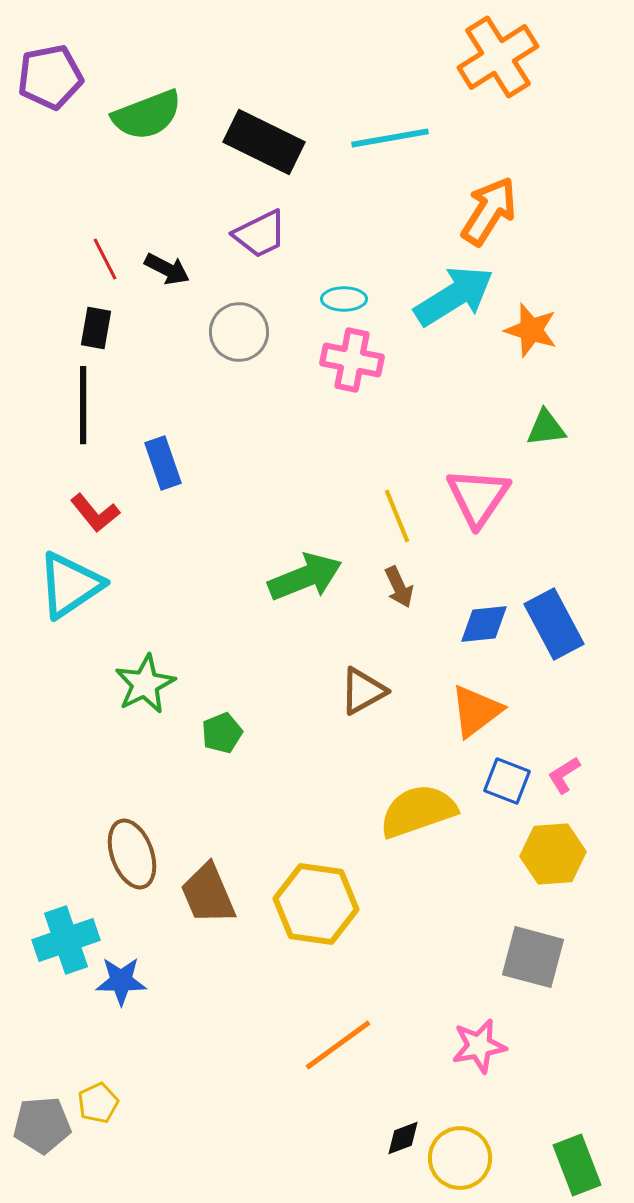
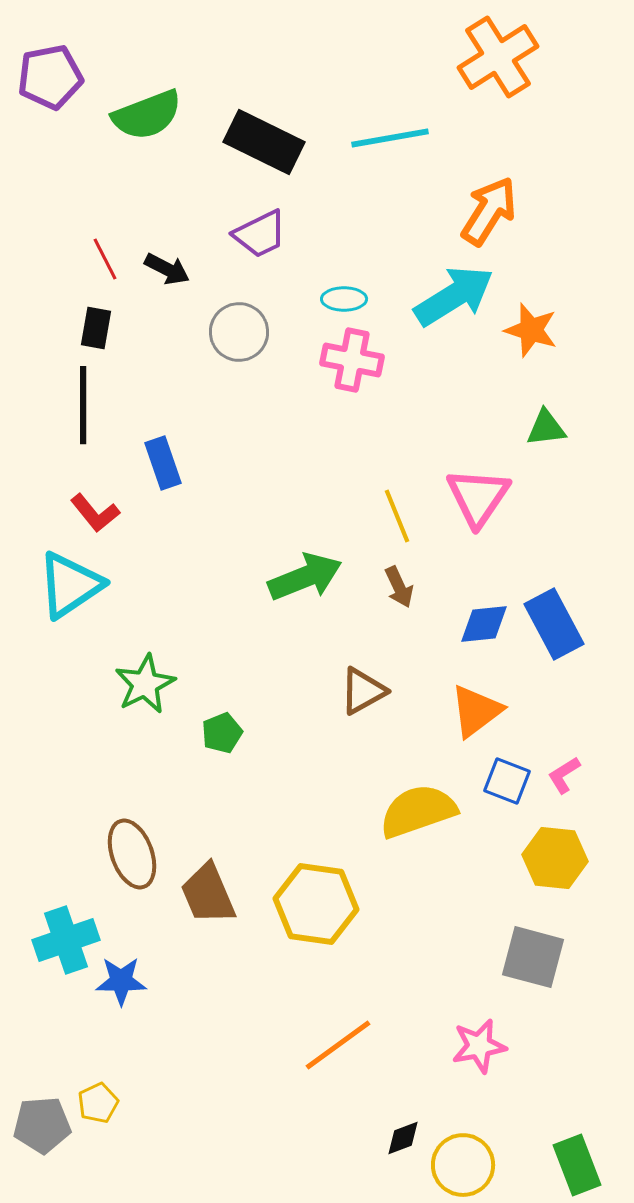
yellow hexagon at (553, 854): moved 2 px right, 4 px down; rotated 10 degrees clockwise
yellow circle at (460, 1158): moved 3 px right, 7 px down
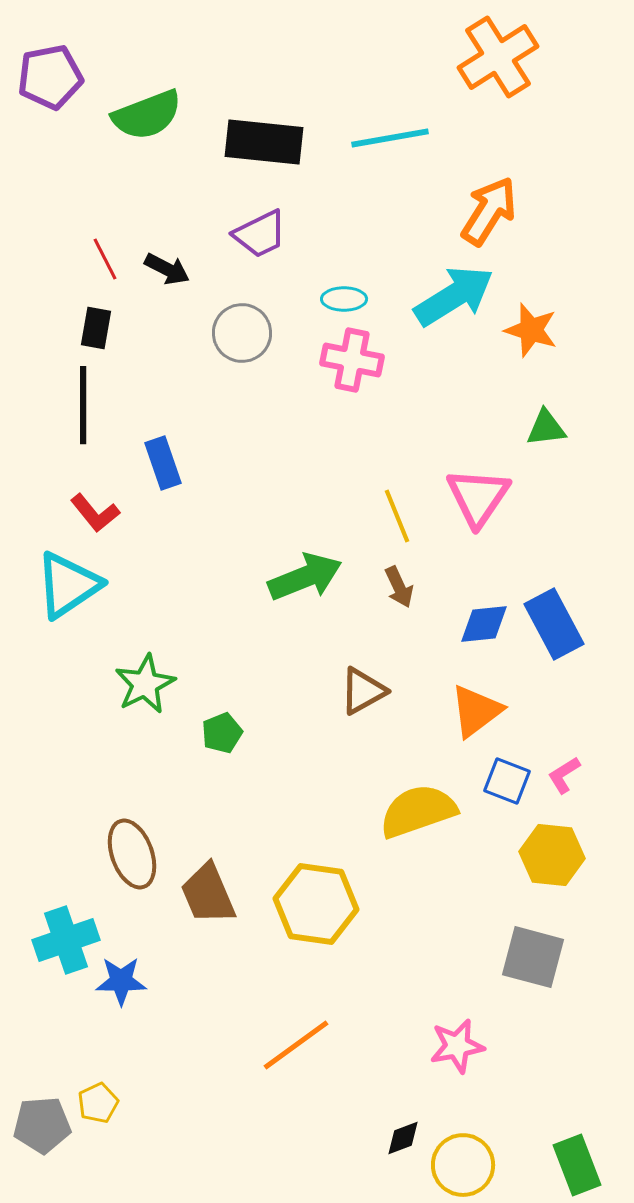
black rectangle at (264, 142): rotated 20 degrees counterclockwise
gray circle at (239, 332): moved 3 px right, 1 px down
cyan triangle at (70, 585): moved 2 px left
yellow hexagon at (555, 858): moved 3 px left, 3 px up
orange line at (338, 1045): moved 42 px left
pink star at (479, 1046): moved 22 px left
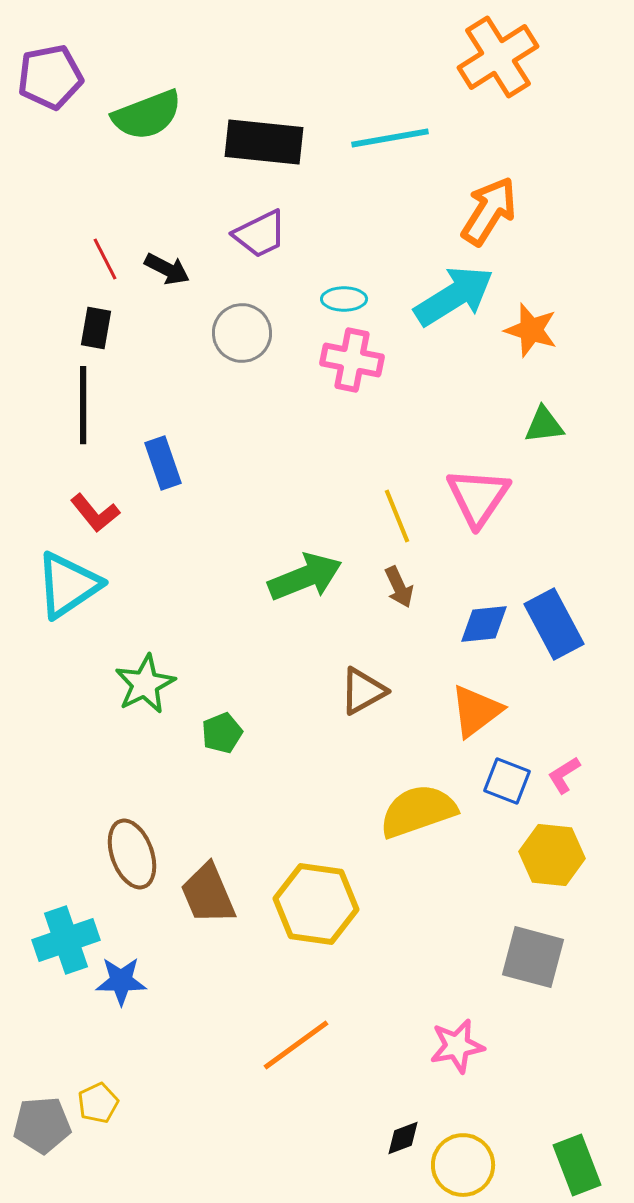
green triangle at (546, 428): moved 2 px left, 3 px up
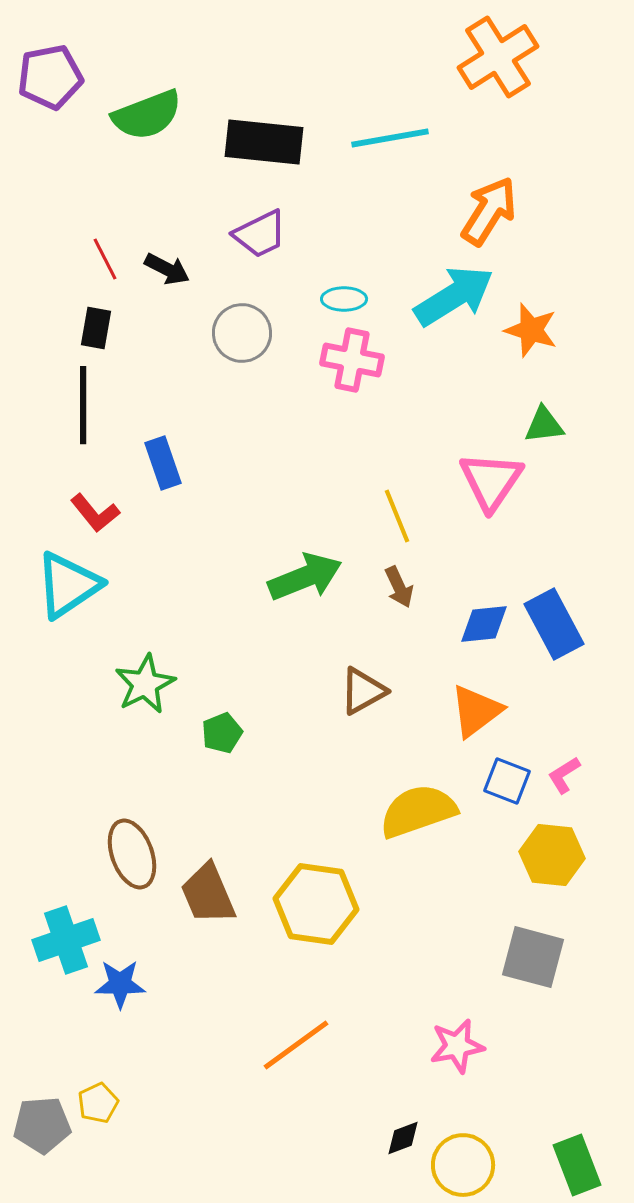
pink triangle at (478, 497): moved 13 px right, 16 px up
blue star at (121, 981): moved 1 px left, 3 px down
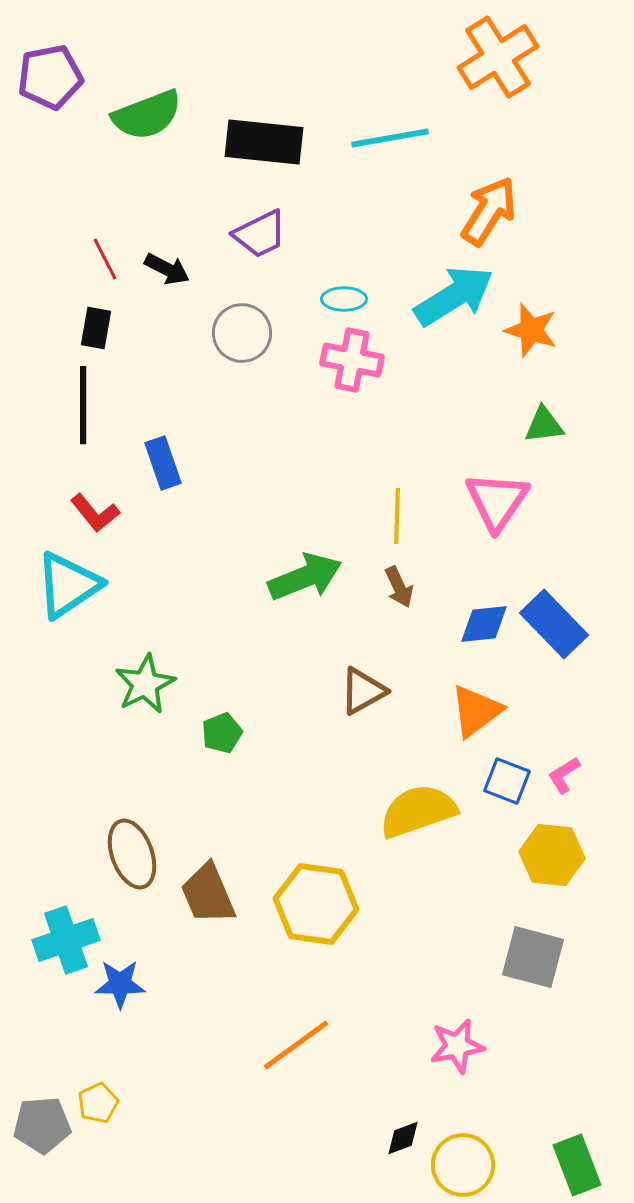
pink triangle at (491, 481): moved 6 px right, 20 px down
yellow line at (397, 516): rotated 24 degrees clockwise
blue rectangle at (554, 624): rotated 16 degrees counterclockwise
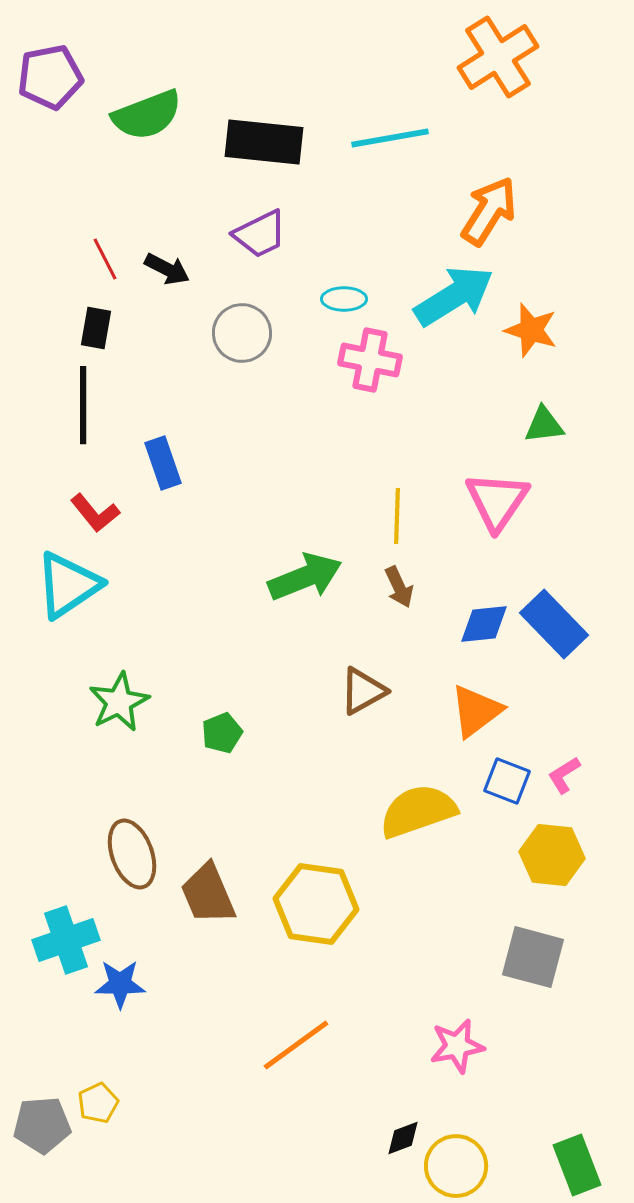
pink cross at (352, 360): moved 18 px right
green star at (145, 684): moved 26 px left, 18 px down
yellow circle at (463, 1165): moved 7 px left, 1 px down
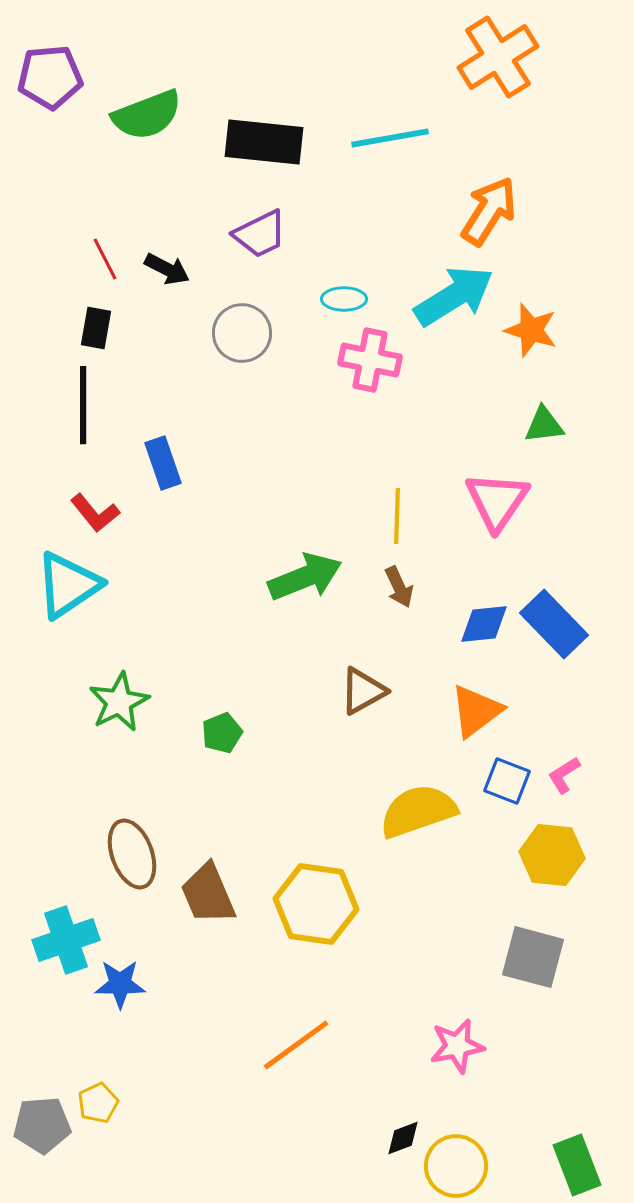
purple pentagon at (50, 77): rotated 6 degrees clockwise
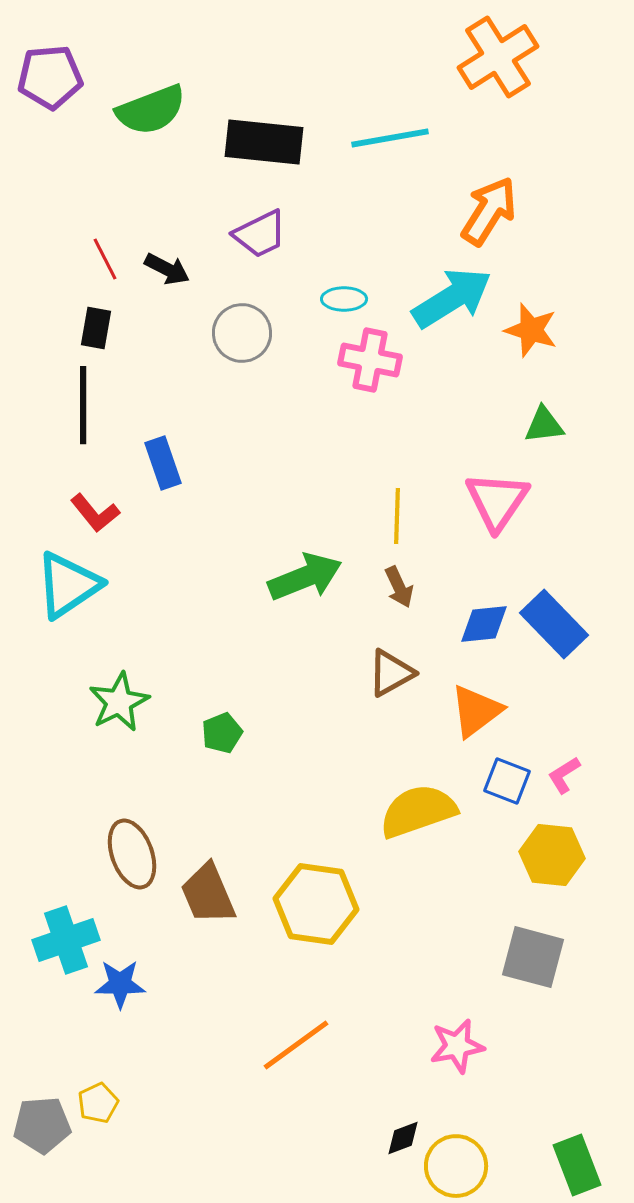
green semicircle at (147, 115): moved 4 px right, 5 px up
cyan arrow at (454, 296): moved 2 px left, 2 px down
brown triangle at (363, 691): moved 28 px right, 18 px up
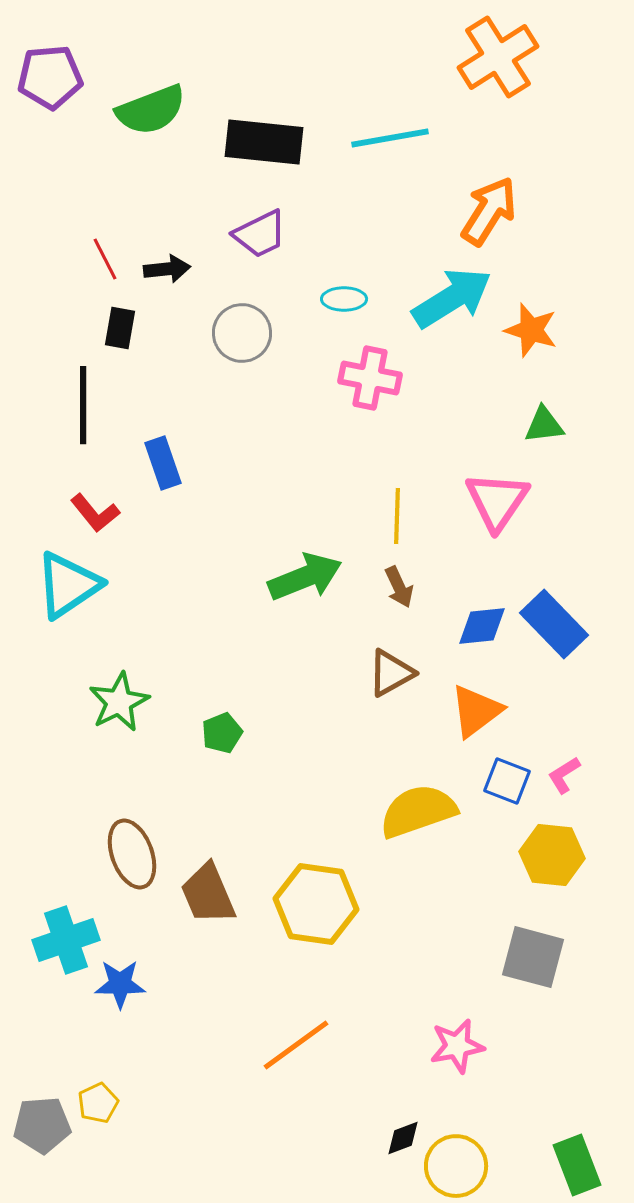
black arrow at (167, 269): rotated 33 degrees counterclockwise
black rectangle at (96, 328): moved 24 px right
pink cross at (370, 360): moved 18 px down
blue diamond at (484, 624): moved 2 px left, 2 px down
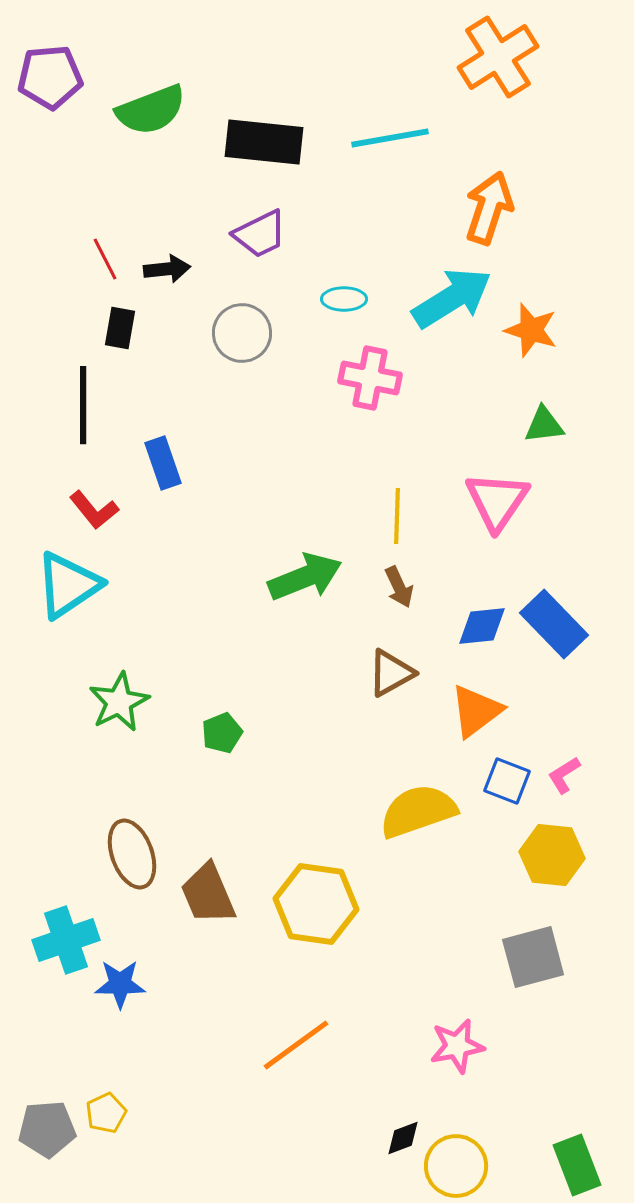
orange arrow at (489, 211): moved 3 px up; rotated 14 degrees counterclockwise
red L-shape at (95, 513): moved 1 px left, 3 px up
gray square at (533, 957): rotated 30 degrees counterclockwise
yellow pentagon at (98, 1103): moved 8 px right, 10 px down
gray pentagon at (42, 1125): moved 5 px right, 4 px down
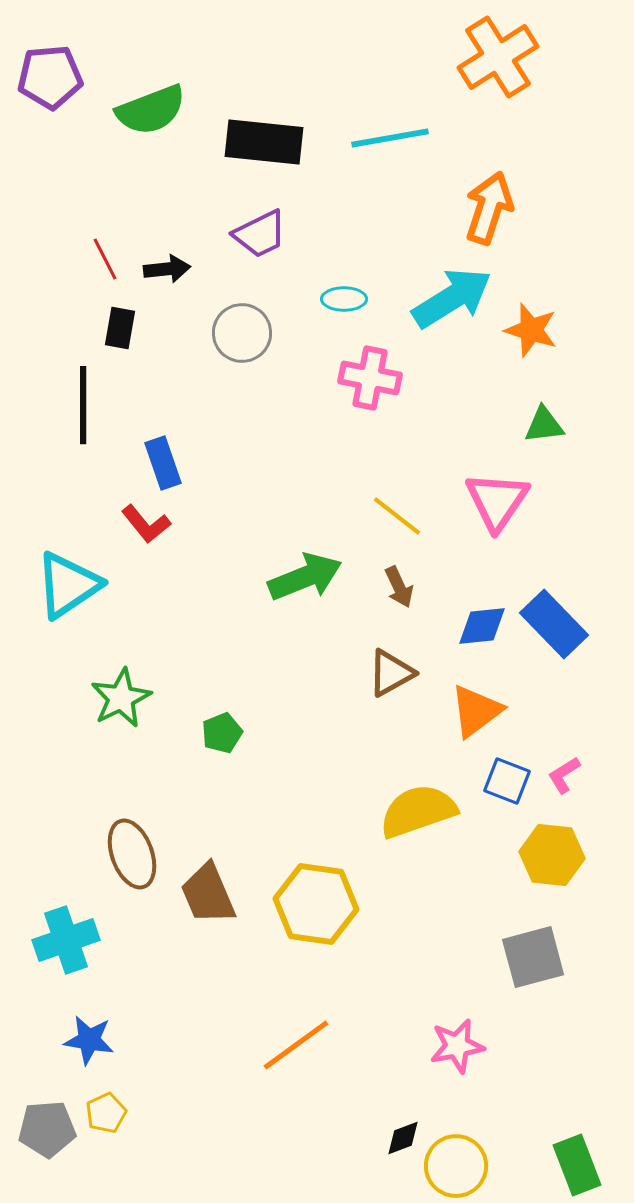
red L-shape at (94, 510): moved 52 px right, 14 px down
yellow line at (397, 516): rotated 54 degrees counterclockwise
green star at (119, 702): moved 2 px right, 4 px up
blue star at (120, 984): moved 31 px left, 56 px down; rotated 9 degrees clockwise
